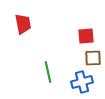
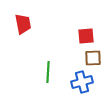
green line: rotated 15 degrees clockwise
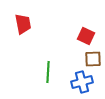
red square: rotated 30 degrees clockwise
brown square: moved 1 px down
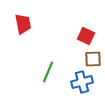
green line: rotated 20 degrees clockwise
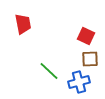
brown square: moved 3 px left
green line: moved 1 px right, 1 px up; rotated 70 degrees counterclockwise
blue cross: moved 3 px left
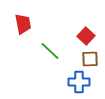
red square: rotated 18 degrees clockwise
green line: moved 1 px right, 20 px up
blue cross: rotated 15 degrees clockwise
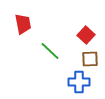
red square: moved 1 px up
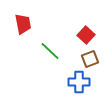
brown square: rotated 18 degrees counterclockwise
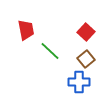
red trapezoid: moved 3 px right, 6 px down
red square: moved 3 px up
brown square: moved 4 px left; rotated 18 degrees counterclockwise
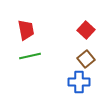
red square: moved 2 px up
green line: moved 20 px left, 5 px down; rotated 55 degrees counterclockwise
